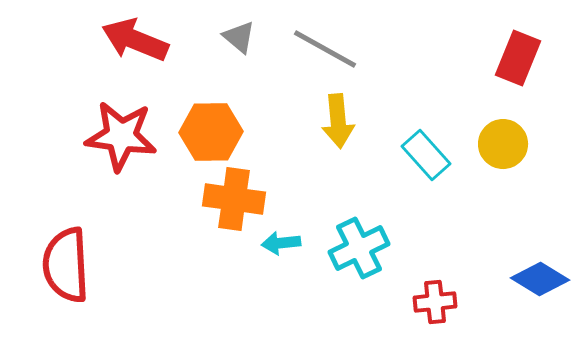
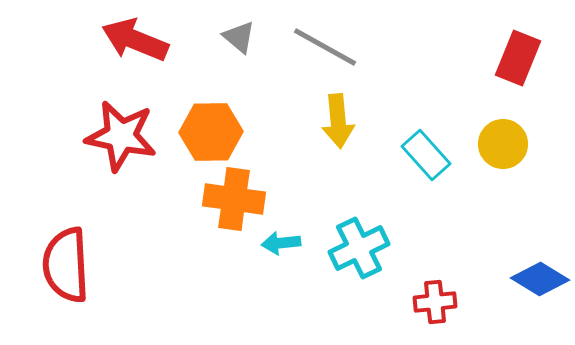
gray line: moved 2 px up
red star: rotated 4 degrees clockwise
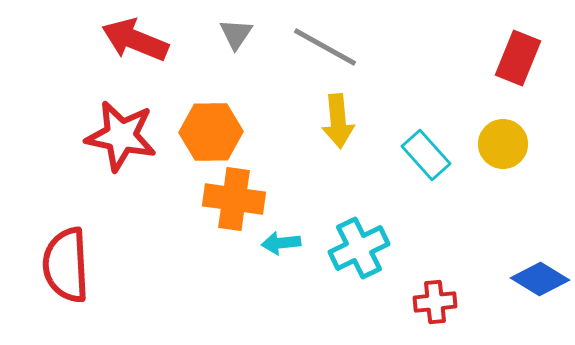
gray triangle: moved 3 px left, 3 px up; rotated 24 degrees clockwise
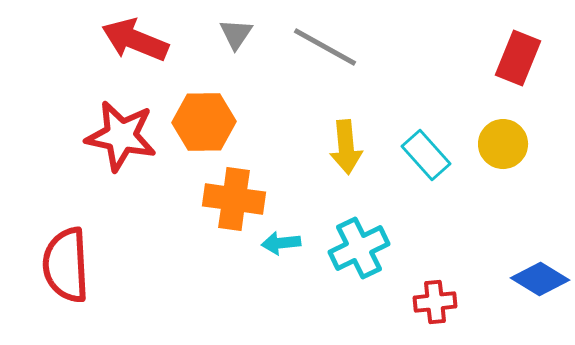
yellow arrow: moved 8 px right, 26 px down
orange hexagon: moved 7 px left, 10 px up
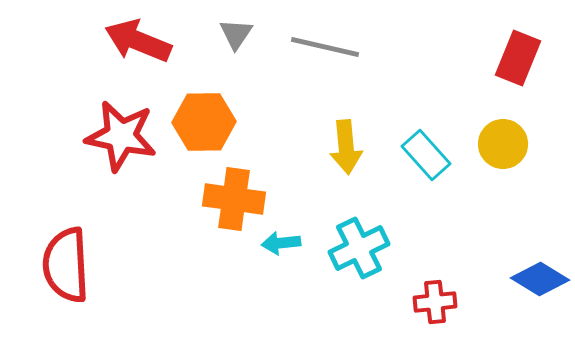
red arrow: moved 3 px right, 1 px down
gray line: rotated 16 degrees counterclockwise
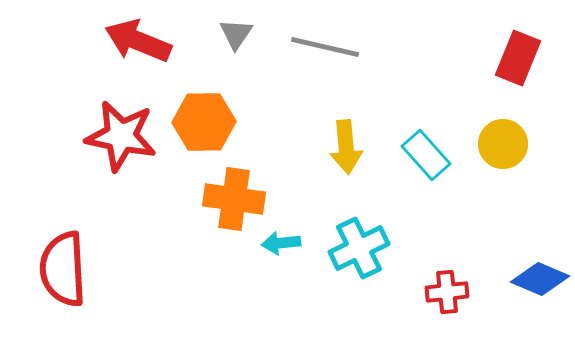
red semicircle: moved 3 px left, 4 px down
blue diamond: rotated 8 degrees counterclockwise
red cross: moved 12 px right, 10 px up
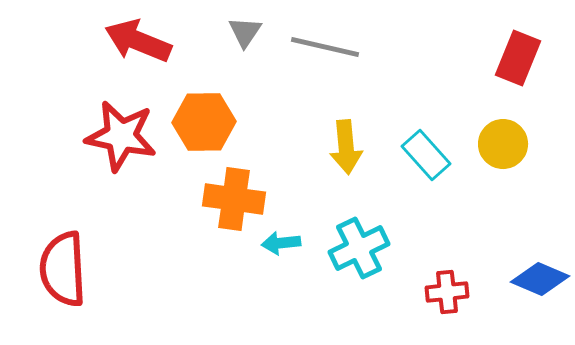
gray triangle: moved 9 px right, 2 px up
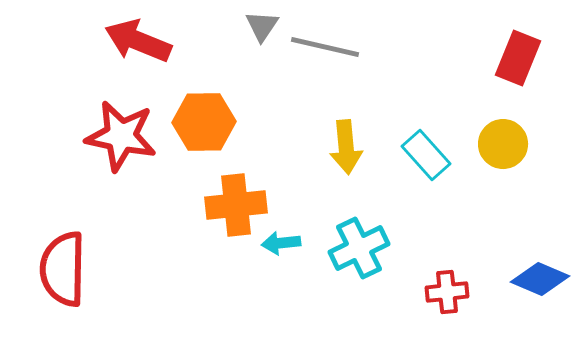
gray triangle: moved 17 px right, 6 px up
orange cross: moved 2 px right, 6 px down; rotated 14 degrees counterclockwise
red semicircle: rotated 4 degrees clockwise
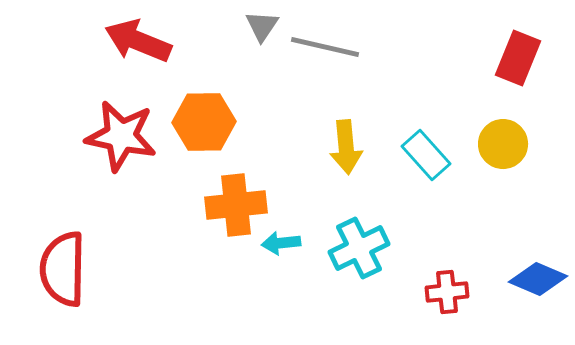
blue diamond: moved 2 px left
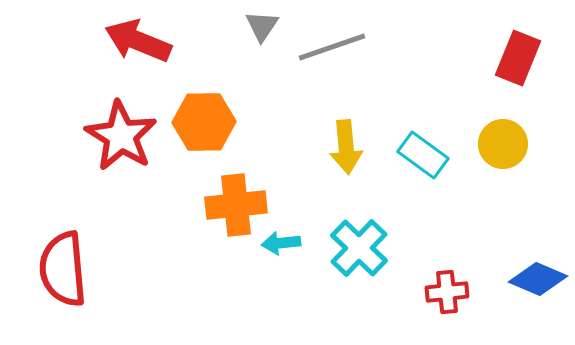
gray line: moved 7 px right; rotated 32 degrees counterclockwise
red star: rotated 20 degrees clockwise
cyan rectangle: moved 3 px left; rotated 12 degrees counterclockwise
cyan cross: rotated 20 degrees counterclockwise
red semicircle: rotated 6 degrees counterclockwise
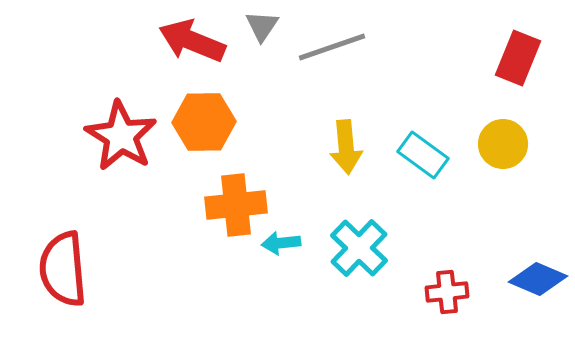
red arrow: moved 54 px right
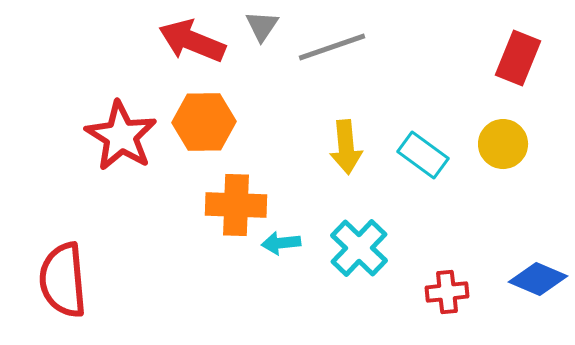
orange cross: rotated 8 degrees clockwise
red semicircle: moved 11 px down
